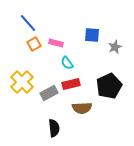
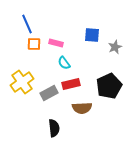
blue line: moved 1 px left, 1 px down; rotated 18 degrees clockwise
orange square: rotated 32 degrees clockwise
cyan semicircle: moved 3 px left
yellow cross: rotated 10 degrees clockwise
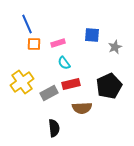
pink rectangle: moved 2 px right; rotated 32 degrees counterclockwise
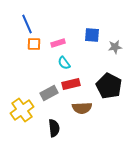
gray star: rotated 16 degrees clockwise
yellow cross: moved 28 px down
black pentagon: rotated 20 degrees counterclockwise
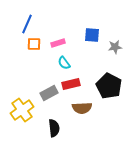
blue line: rotated 48 degrees clockwise
